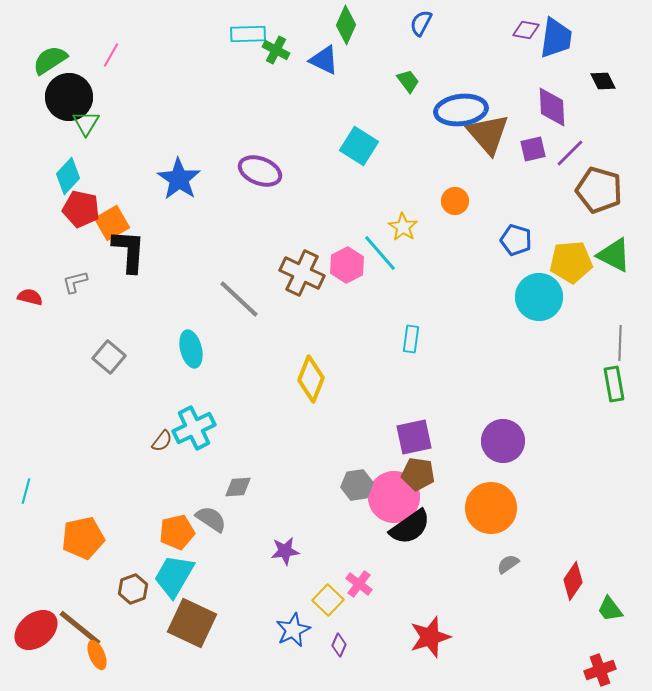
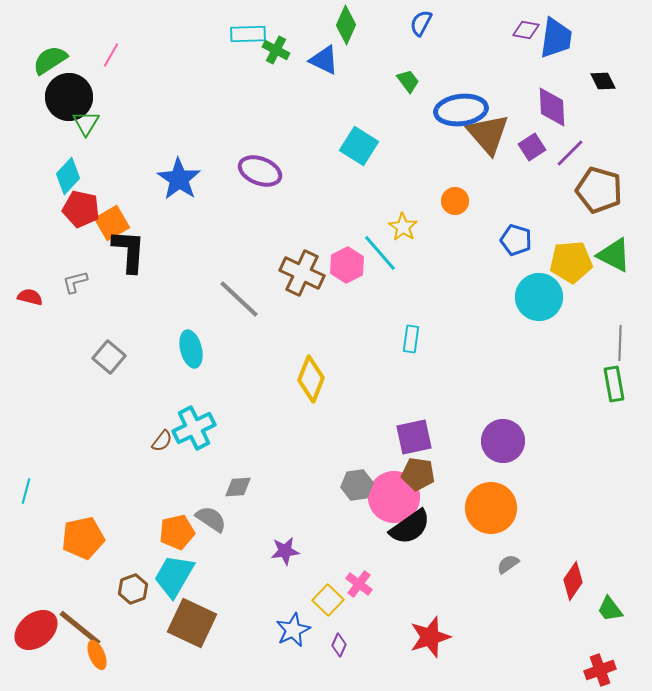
purple square at (533, 149): moved 1 px left, 2 px up; rotated 20 degrees counterclockwise
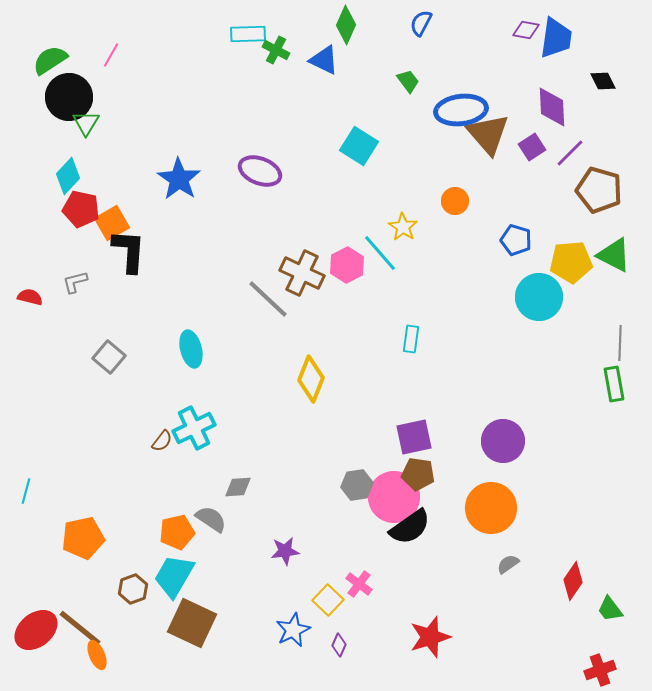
gray line at (239, 299): moved 29 px right
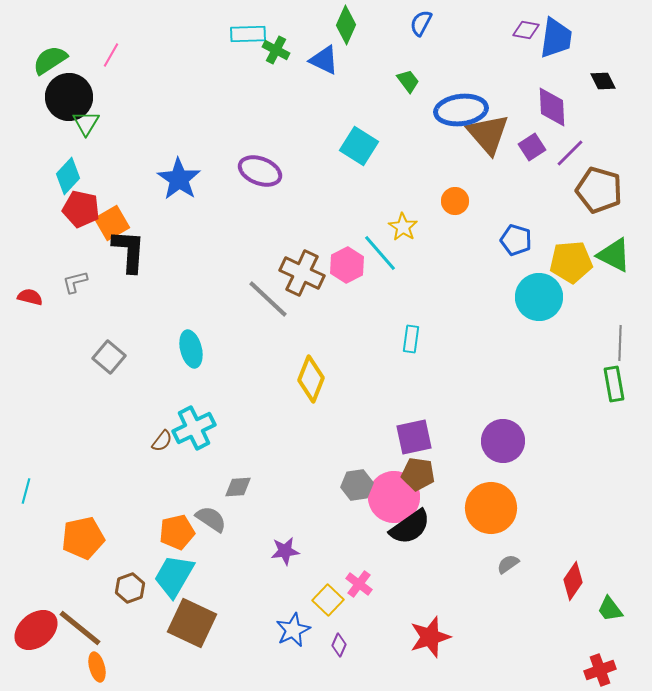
brown hexagon at (133, 589): moved 3 px left, 1 px up
orange ellipse at (97, 655): moved 12 px down; rotated 8 degrees clockwise
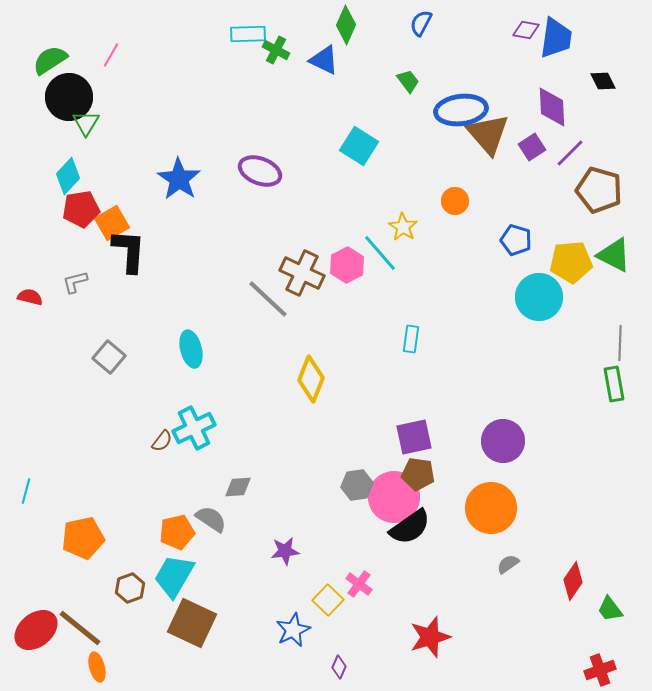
red pentagon at (81, 209): rotated 21 degrees counterclockwise
purple diamond at (339, 645): moved 22 px down
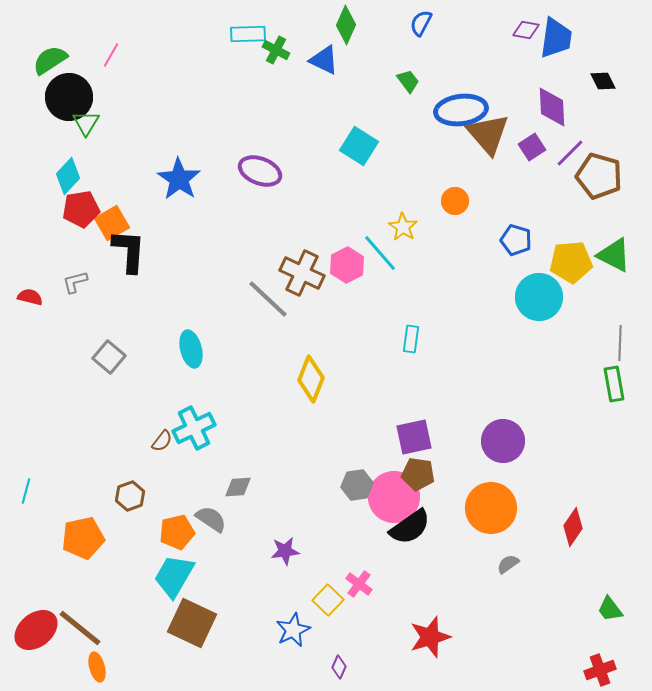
brown pentagon at (599, 190): moved 14 px up
red diamond at (573, 581): moved 54 px up
brown hexagon at (130, 588): moved 92 px up
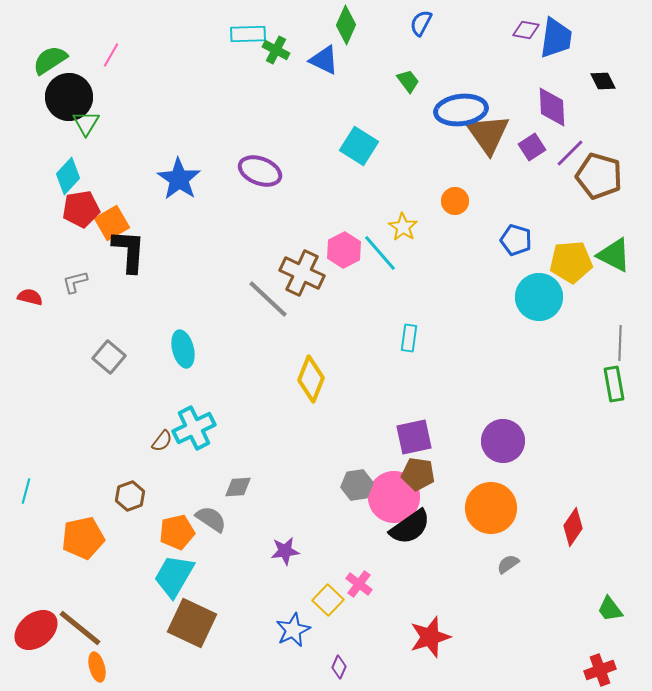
brown triangle at (488, 134): rotated 6 degrees clockwise
pink hexagon at (347, 265): moved 3 px left, 15 px up
cyan rectangle at (411, 339): moved 2 px left, 1 px up
cyan ellipse at (191, 349): moved 8 px left
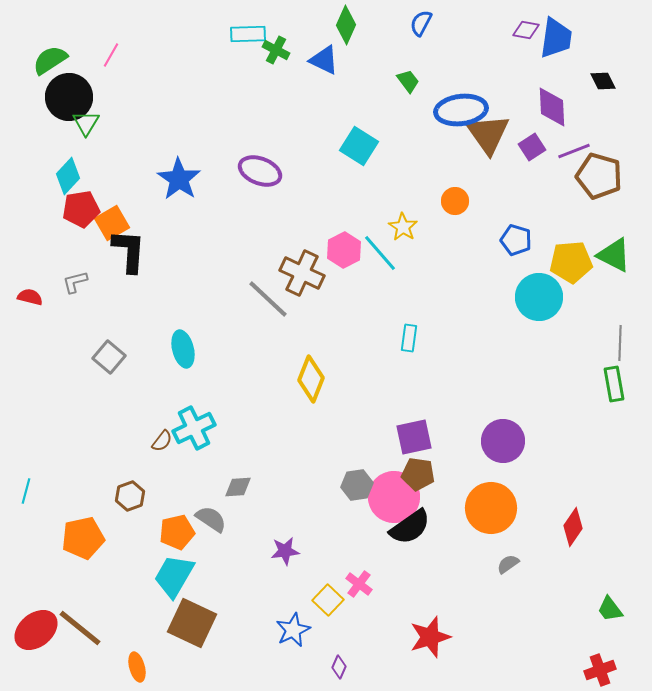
purple line at (570, 153): moved 4 px right, 2 px up; rotated 24 degrees clockwise
orange ellipse at (97, 667): moved 40 px right
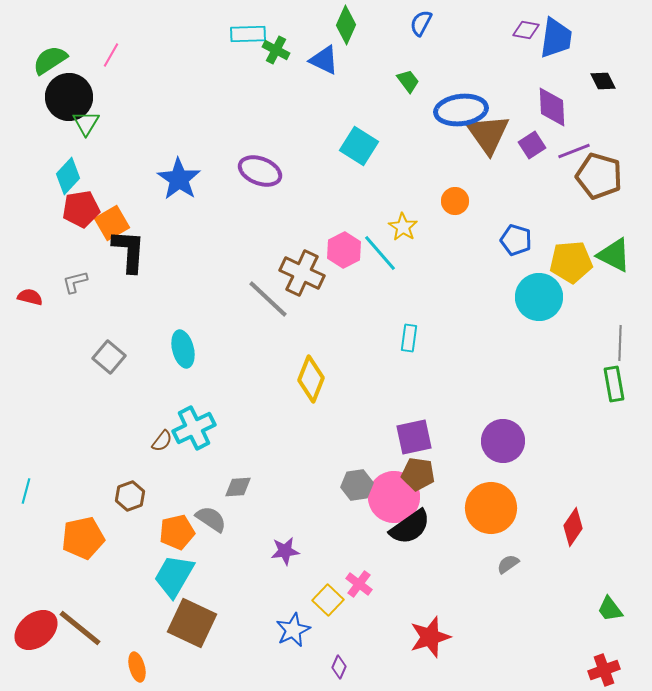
purple square at (532, 147): moved 2 px up
red cross at (600, 670): moved 4 px right
